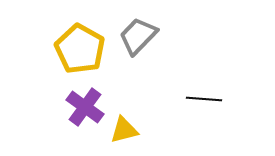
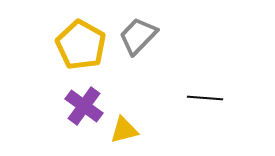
yellow pentagon: moved 1 px right, 4 px up
black line: moved 1 px right, 1 px up
purple cross: moved 1 px left, 1 px up
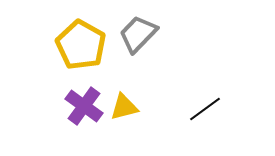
gray trapezoid: moved 2 px up
black line: moved 11 px down; rotated 40 degrees counterclockwise
yellow triangle: moved 23 px up
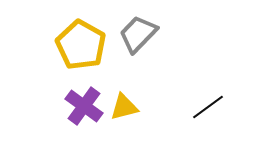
black line: moved 3 px right, 2 px up
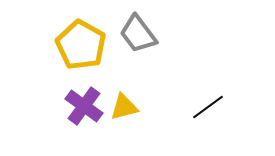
gray trapezoid: rotated 81 degrees counterclockwise
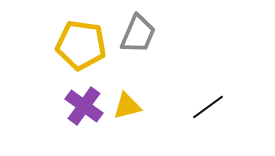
gray trapezoid: rotated 120 degrees counterclockwise
yellow pentagon: rotated 21 degrees counterclockwise
yellow triangle: moved 3 px right, 1 px up
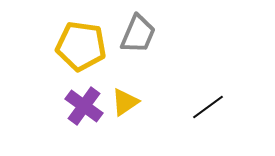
yellow pentagon: moved 1 px down
yellow triangle: moved 2 px left, 4 px up; rotated 20 degrees counterclockwise
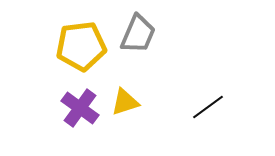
yellow pentagon: rotated 15 degrees counterclockwise
yellow triangle: rotated 16 degrees clockwise
purple cross: moved 4 px left, 2 px down
